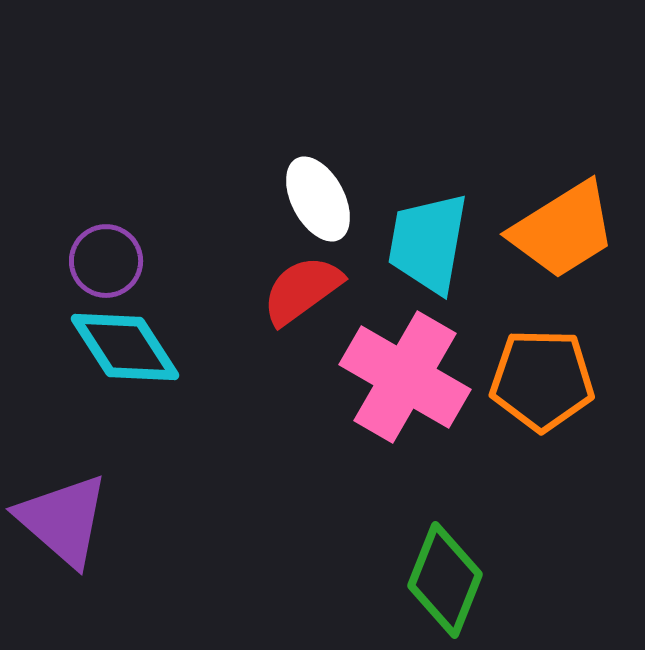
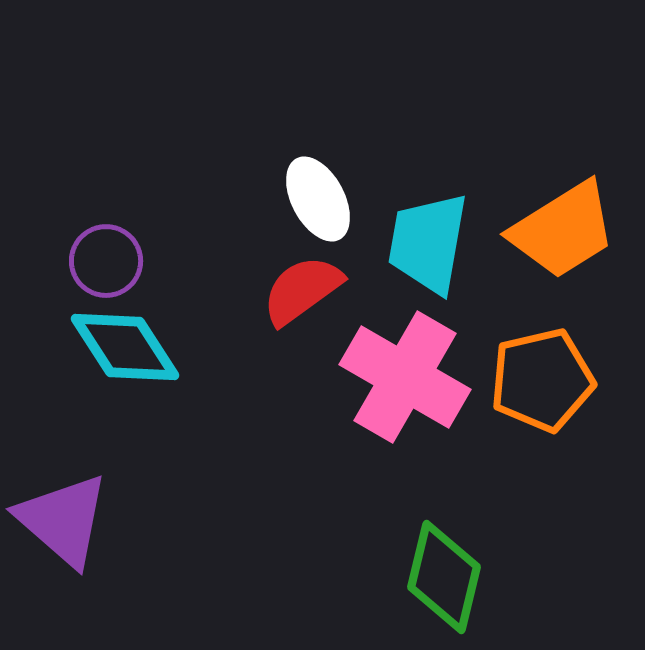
orange pentagon: rotated 14 degrees counterclockwise
green diamond: moved 1 px left, 3 px up; rotated 8 degrees counterclockwise
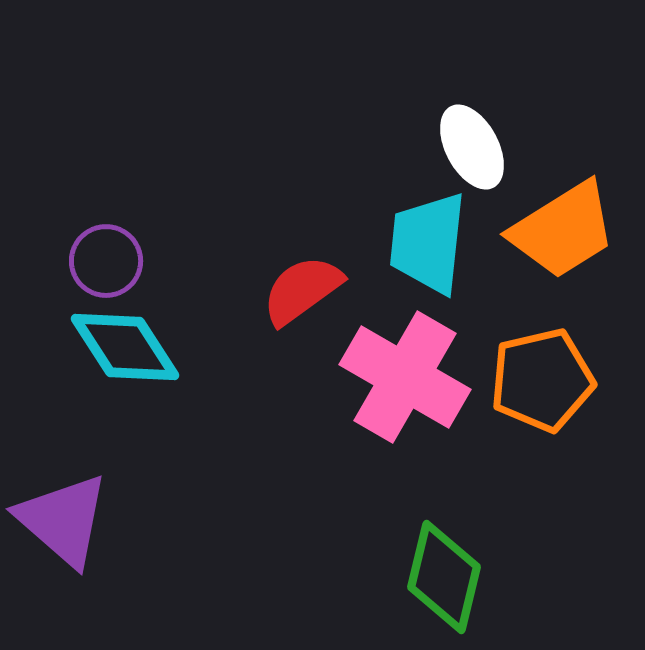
white ellipse: moved 154 px right, 52 px up
cyan trapezoid: rotated 4 degrees counterclockwise
